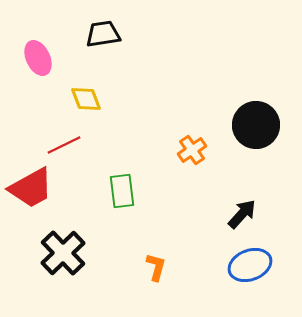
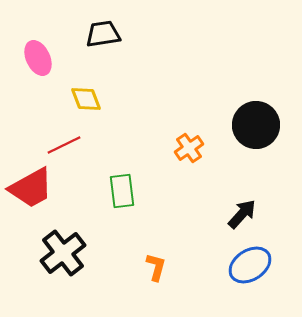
orange cross: moved 3 px left, 2 px up
black cross: rotated 6 degrees clockwise
blue ellipse: rotated 12 degrees counterclockwise
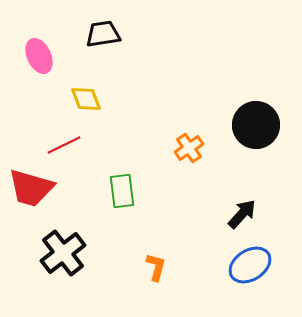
pink ellipse: moved 1 px right, 2 px up
red trapezoid: rotated 45 degrees clockwise
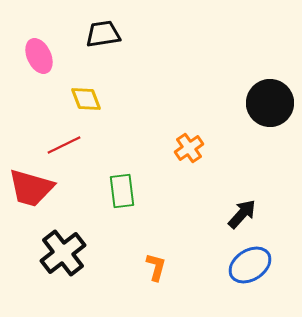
black circle: moved 14 px right, 22 px up
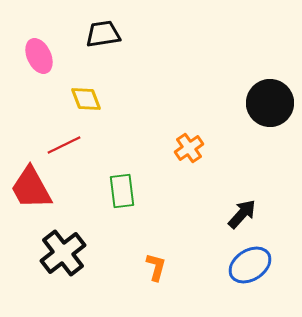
red trapezoid: rotated 45 degrees clockwise
